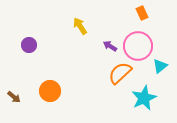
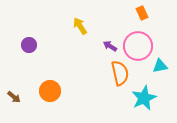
cyan triangle: rotated 28 degrees clockwise
orange semicircle: rotated 120 degrees clockwise
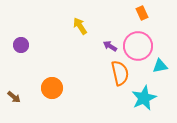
purple circle: moved 8 px left
orange circle: moved 2 px right, 3 px up
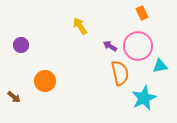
orange circle: moved 7 px left, 7 px up
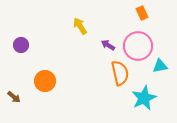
purple arrow: moved 2 px left, 1 px up
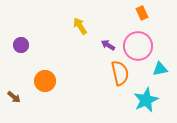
cyan triangle: moved 3 px down
cyan star: moved 2 px right, 2 px down
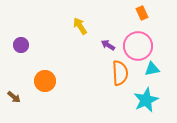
cyan triangle: moved 8 px left
orange semicircle: rotated 10 degrees clockwise
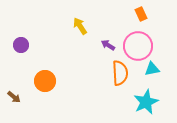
orange rectangle: moved 1 px left, 1 px down
cyan star: moved 2 px down
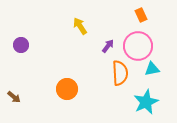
orange rectangle: moved 1 px down
purple arrow: moved 1 px down; rotated 96 degrees clockwise
orange circle: moved 22 px right, 8 px down
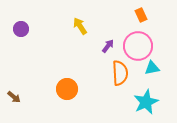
purple circle: moved 16 px up
cyan triangle: moved 1 px up
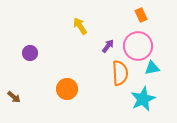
purple circle: moved 9 px right, 24 px down
cyan star: moved 3 px left, 3 px up
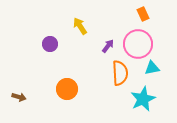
orange rectangle: moved 2 px right, 1 px up
pink circle: moved 2 px up
purple circle: moved 20 px right, 9 px up
brown arrow: moved 5 px right; rotated 24 degrees counterclockwise
